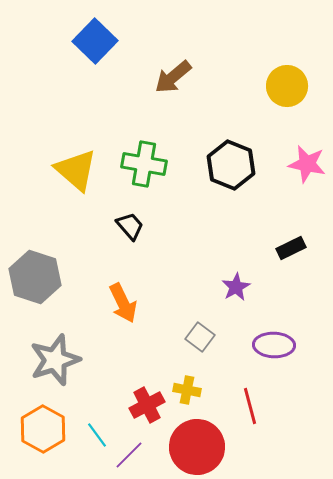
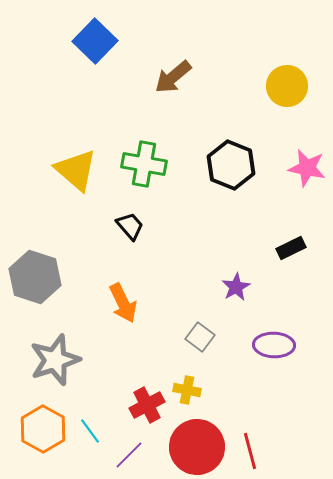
pink star: moved 4 px down
red line: moved 45 px down
cyan line: moved 7 px left, 4 px up
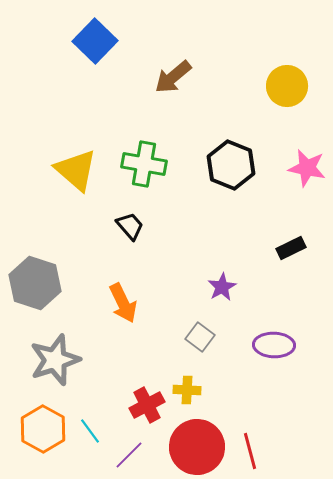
gray hexagon: moved 6 px down
purple star: moved 14 px left
yellow cross: rotated 8 degrees counterclockwise
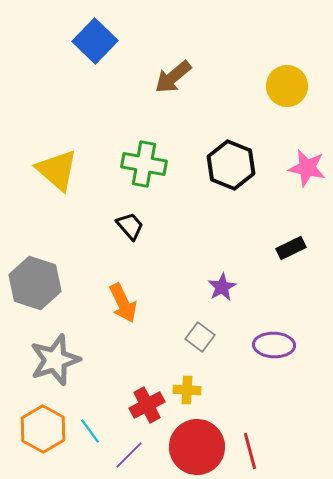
yellow triangle: moved 19 px left
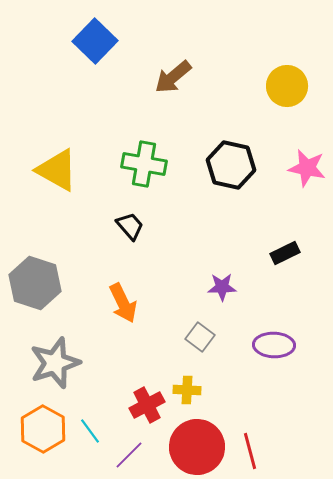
black hexagon: rotated 9 degrees counterclockwise
yellow triangle: rotated 12 degrees counterclockwise
black rectangle: moved 6 px left, 5 px down
purple star: rotated 28 degrees clockwise
gray star: moved 3 px down
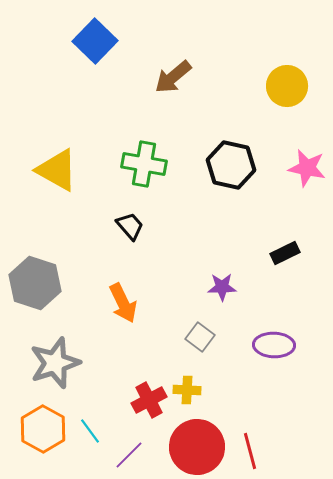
red cross: moved 2 px right, 5 px up
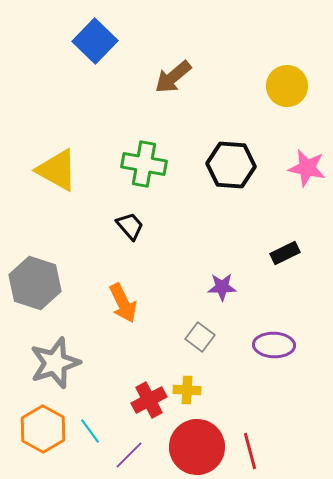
black hexagon: rotated 9 degrees counterclockwise
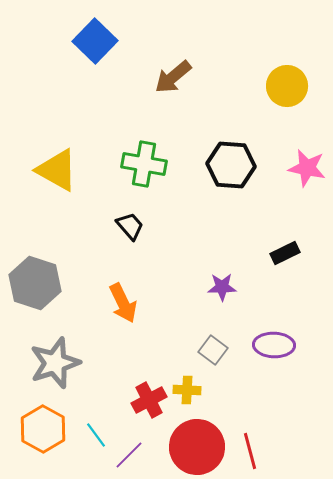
gray square: moved 13 px right, 13 px down
cyan line: moved 6 px right, 4 px down
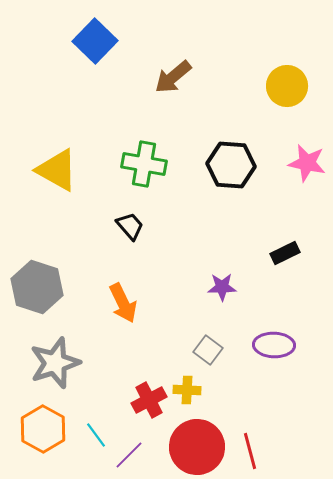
pink star: moved 5 px up
gray hexagon: moved 2 px right, 4 px down
gray square: moved 5 px left
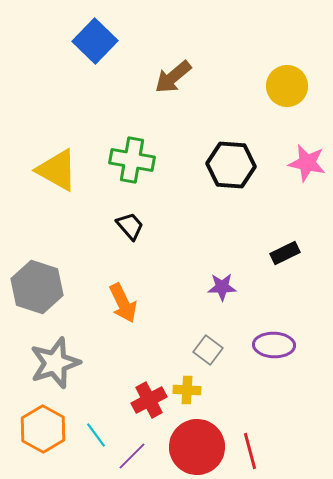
green cross: moved 12 px left, 4 px up
purple line: moved 3 px right, 1 px down
